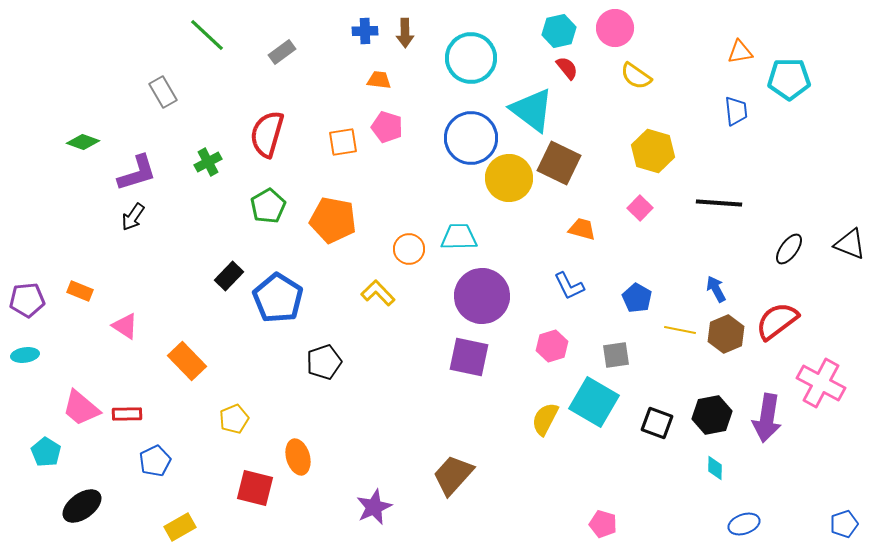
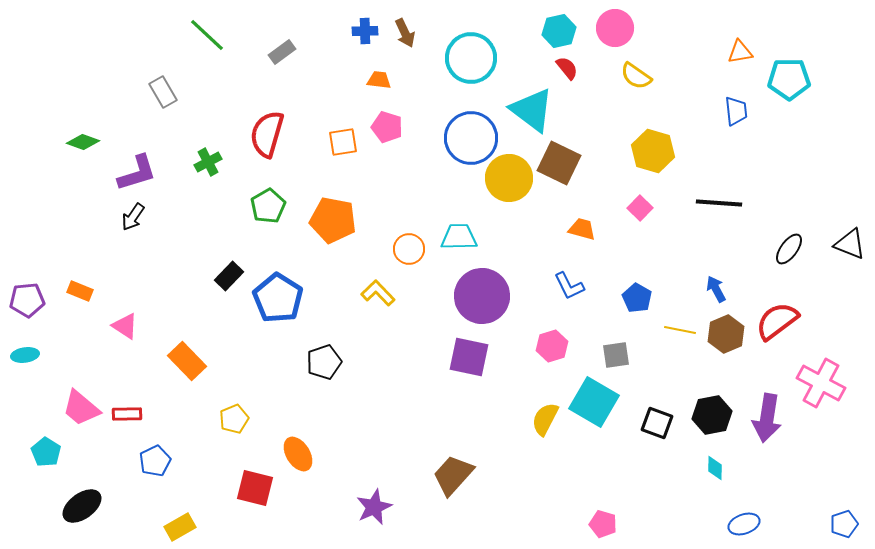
brown arrow at (405, 33): rotated 24 degrees counterclockwise
orange ellipse at (298, 457): moved 3 px up; rotated 16 degrees counterclockwise
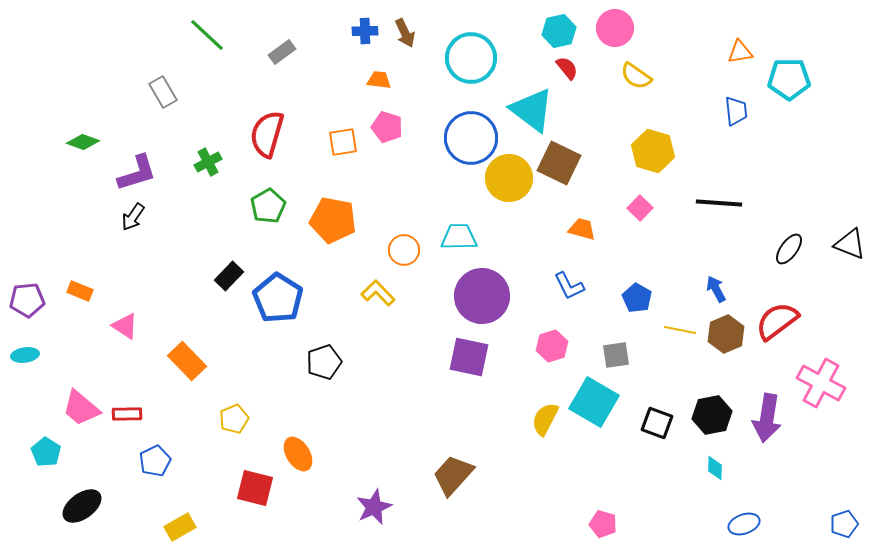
orange circle at (409, 249): moved 5 px left, 1 px down
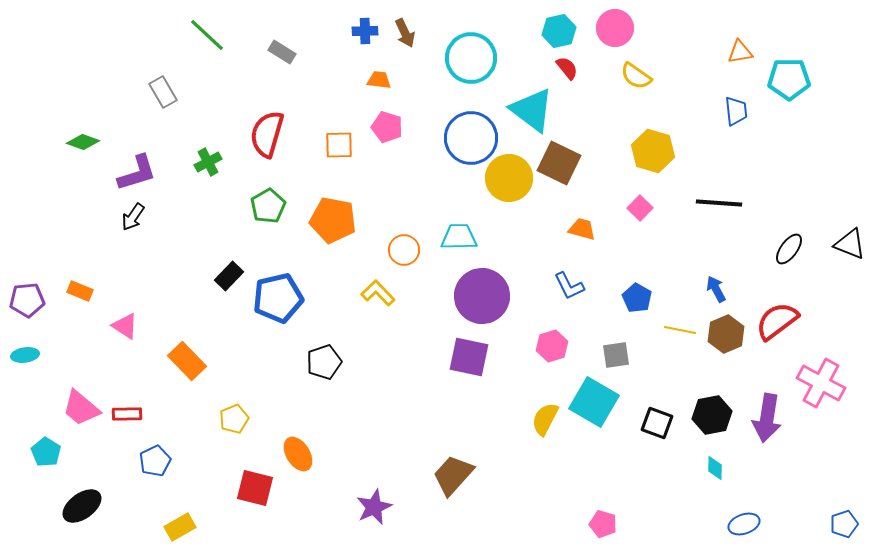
gray rectangle at (282, 52): rotated 68 degrees clockwise
orange square at (343, 142): moved 4 px left, 3 px down; rotated 8 degrees clockwise
blue pentagon at (278, 298): rotated 27 degrees clockwise
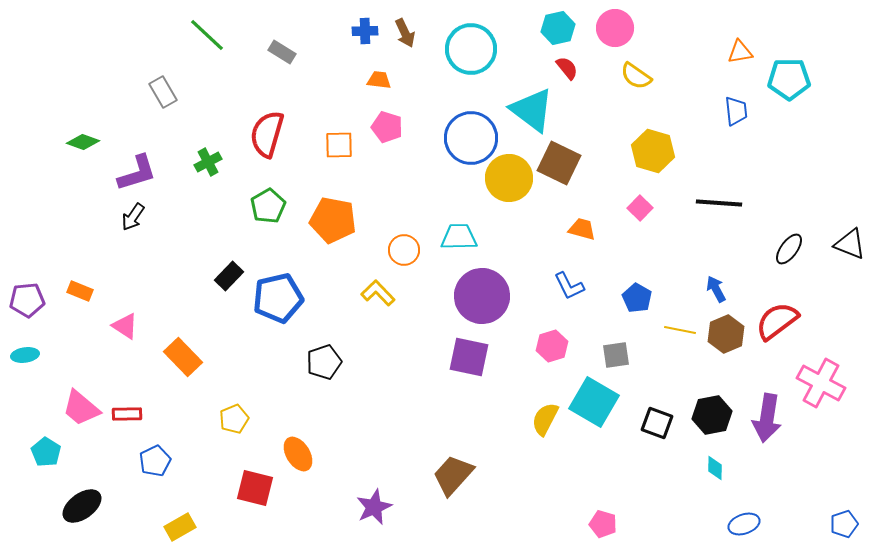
cyan hexagon at (559, 31): moved 1 px left, 3 px up
cyan circle at (471, 58): moved 9 px up
orange rectangle at (187, 361): moved 4 px left, 4 px up
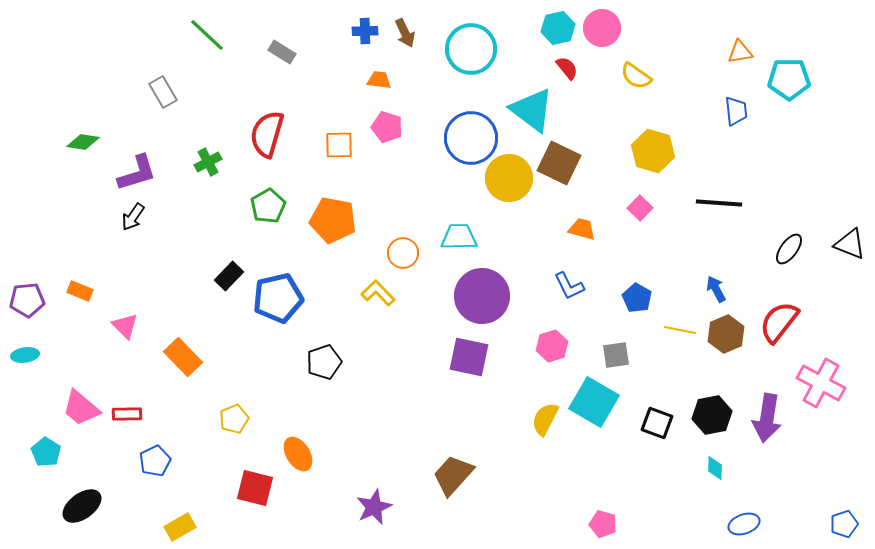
pink circle at (615, 28): moved 13 px left
green diamond at (83, 142): rotated 12 degrees counterclockwise
orange circle at (404, 250): moved 1 px left, 3 px down
red semicircle at (777, 321): moved 2 px right, 1 px down; rotated 15 degrees counterclockwise
pink triangle at (125, 326): rotated 12 degrees clockwise
